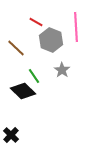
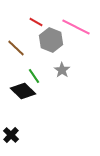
pink line: rotated 60 degrees counterclockwise
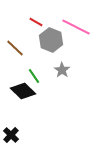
brown line: moved 1 px left
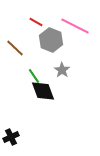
pink line: moved 1 px left, 1 px up
black diamond: moved 20 px right; rotated 25 degrees clockwise
black cross: moved 2 px down; rotated 21 degrees clockwise
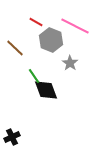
gray star: moved 8 px right, 7 px up
black diamond: moved 3 px right, 1 px up
black cross: moved 1 px right
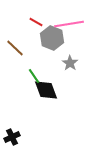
pink line: moved 6 px left, 2 px up; rotated 36 degrees counterclockwise
gray hexagon: moved 1 px right, 2 px up
